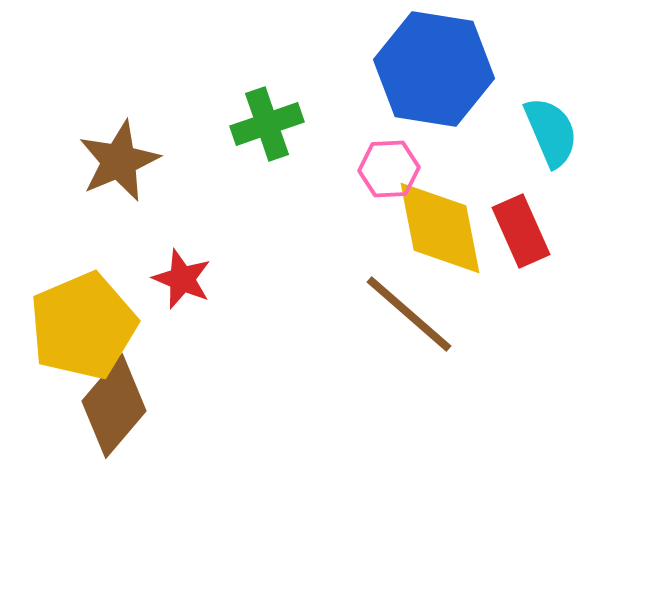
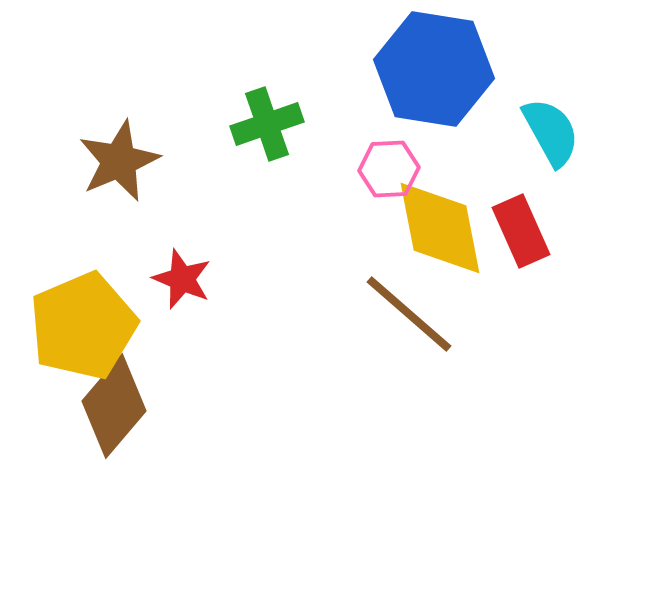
cyan semicircle: rotated 6 degrees counterclockwise
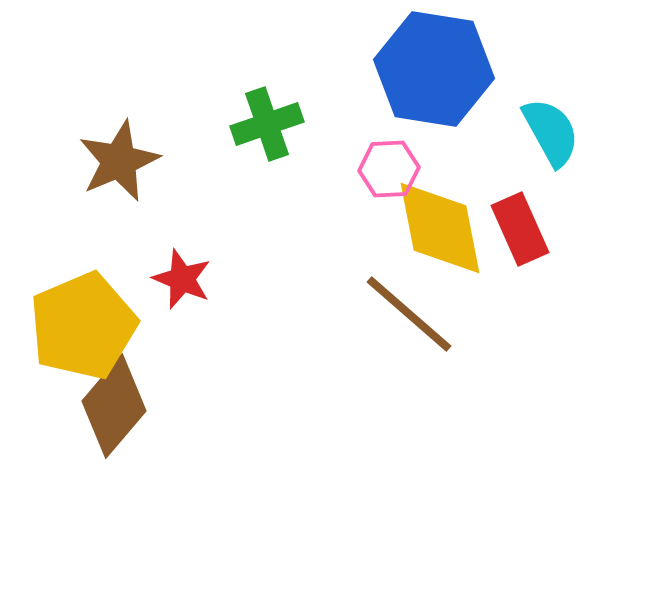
red rectangle: moved 1 px left, 2 px up
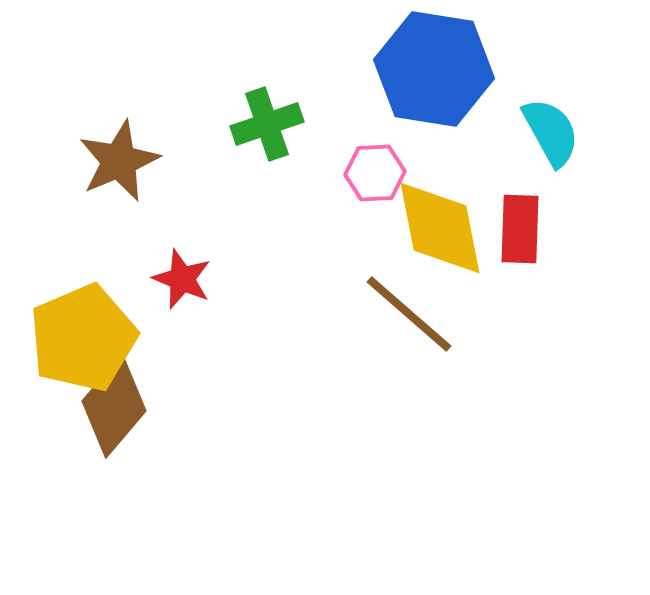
pink hexagon: moved 14 px left, 4 px down
red rectangle: rotated 26 degrees clockwise
yellow pentagon: moved 12 px down
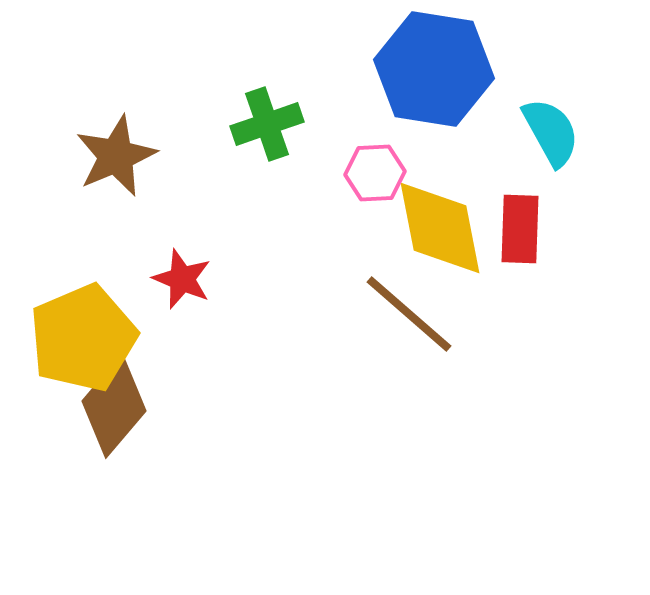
brown star: moved 3 px left, 5 px up
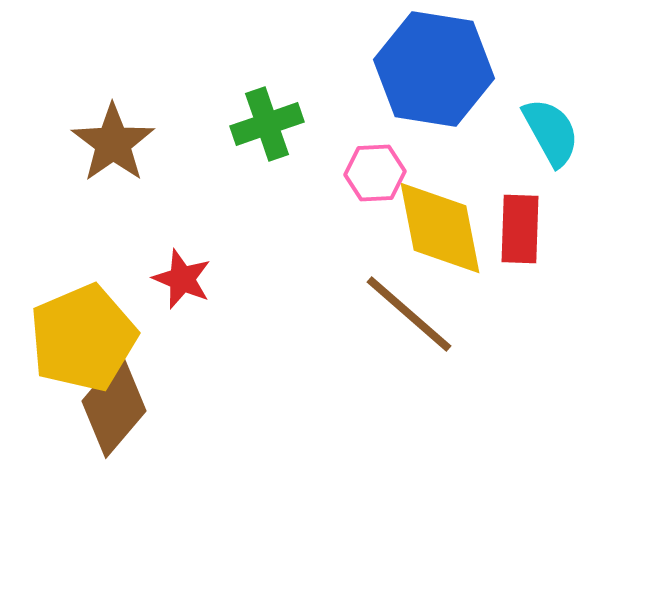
brown star: moved 3 px left, 13 px up; rotated 12 degrees counterclockwise
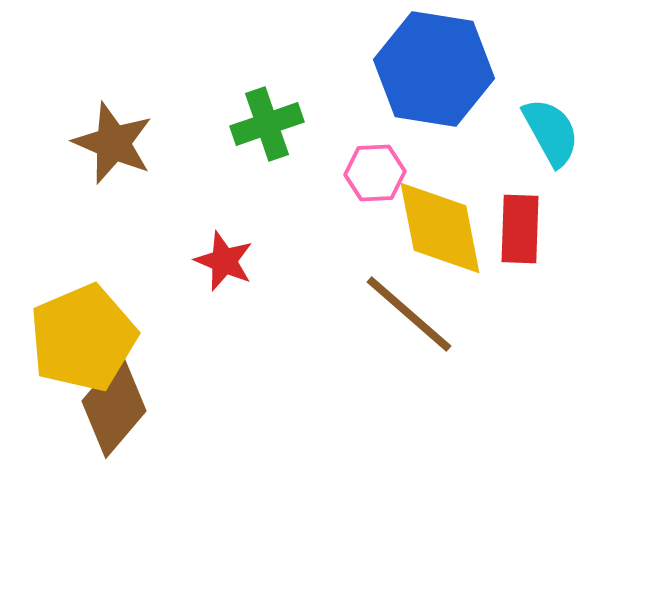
brown star: rotated 14 degrees counterclockwise
red star: moved 42 px right, 18 px up
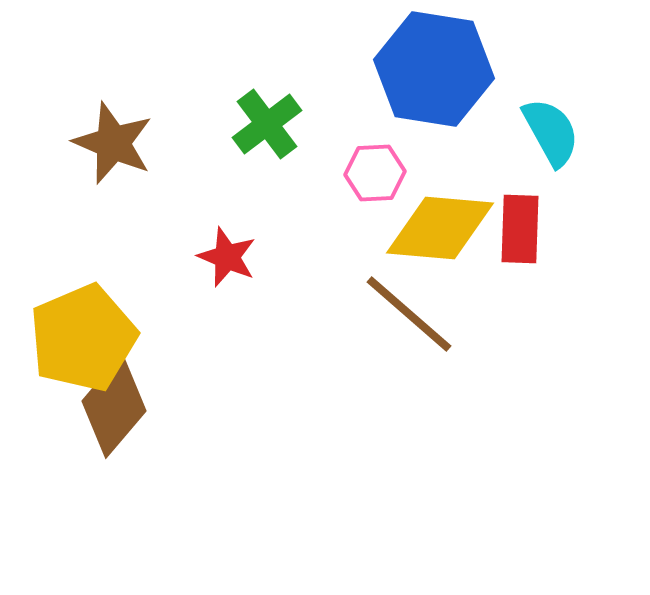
green cross: rotated 18 degrees counterclockwise
yellow diamond: rotated 74 degrees counterclockwise
red star: moved 3 px right, 4 px up
